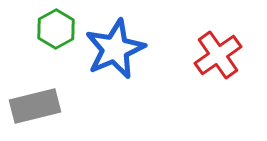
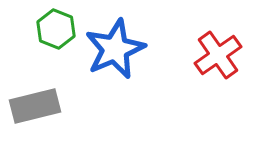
green hexagon: rotated 9 degrees counterclockwise
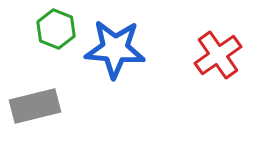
blue star: rotated 28 degrees clockwise
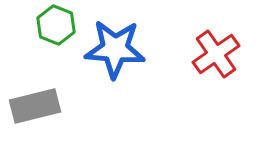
green hexagon: moved 4 px up
red cross: moved 2 px left, 1 px up
